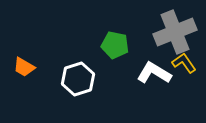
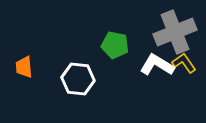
orange trapezoid: rotated 55 degrees clockwise
white L-shape: moved 3 px right, 8 px up
white hexagon: rotated 24 degrees clockwise
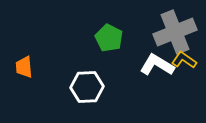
green pentagon: moved 6 px left, 7 px up; rotated 16 degrees clockwise
yellow L-shape: moved 3 px up; rotated 20 degrees counterclockwise
white hexagon: moved 9 px right, 8 px down; rotated 8 degrees counterclockwise
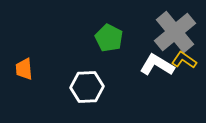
gray cross: rotated 18 degrees counterclockwise
orange trapezoid: moved 2 px down
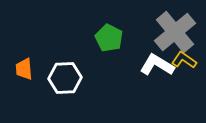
white hexagon: moved 22 px left, 9 px up
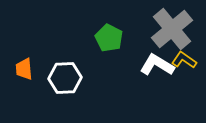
gray cross: moved 3 px left, 3 px up
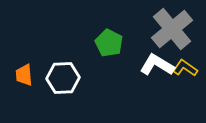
green pentagon: moved 5 px down
yellow L-shape: moved 1 px right, 8 px down
orange trapezoid: moved 6 px down
white hexagon: moved 2 px left
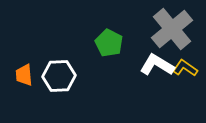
white hexagon: moved 4 px left, 2 px up
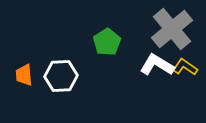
green pentagon: moved 2 px left, 1 px up; rotated 12 degrees clockwise
yellow L-shape: moved 1 px up
white hexagon: moved 2 px right
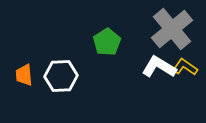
white L-shape: moved 2 px right, 2 px down
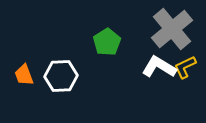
yellow L-shape: rotated 60 degrees counterclockwise
orange trapezoid: rotated 15 degrees counterclockwise
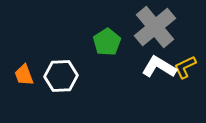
gray cross: moved 17 px left, 2 px up
